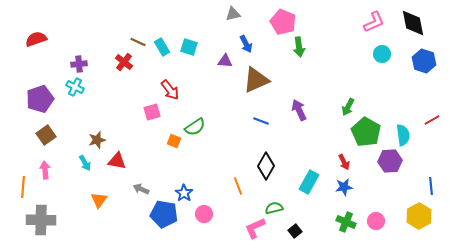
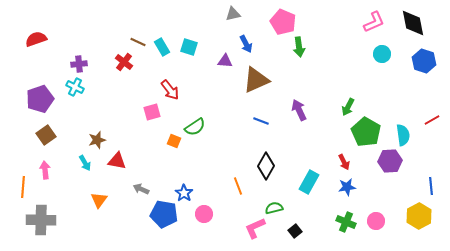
blue star at (344, 187): moved 3 px right
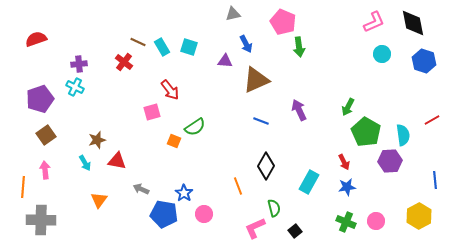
blue line at (431, 186): moved 4 px right, 6 px up
green semicircle at (274, 208): rotated 90 degrees clockwise
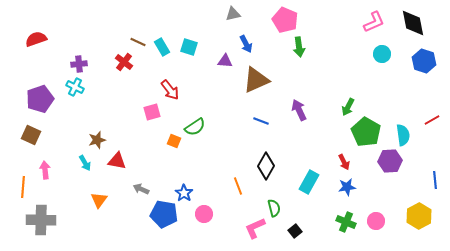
pink pentagon at (283, 22): moved 2 px right, 2 px up
brown square at (46, 135): moved 15 px left; rotated 30 degrees counterclockwise
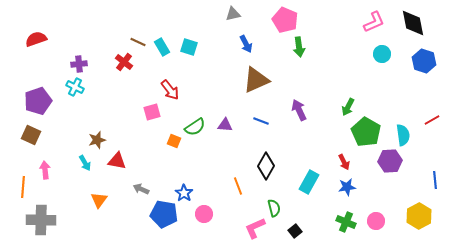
purple triangle at (225, 61): moved 64 px down
purple pentagon at (40, 99): moved 2 px left, 2 px down
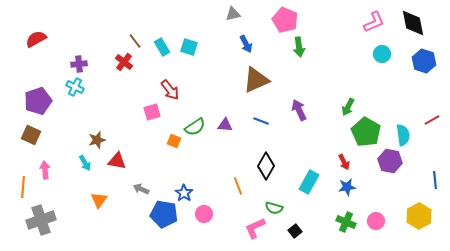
red semicircle at (36, 39): rotated 10 degrees counterclockwise
brown line at (138, 42): moved 3 px left, 1 px up; rotated 28 degrees clockwise
purple hexagon at (390, 161): rotated 15 degrees clockwise
green semicircle at (274, 208): rotated 120 degrees clockwise
gray cross at (41, 220): rotated 20 degrees counterclockwise
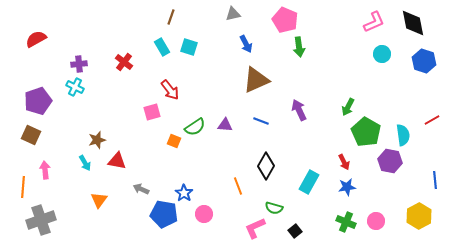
brown line at (135, 41): moved 36 px right, 24 px up; rotated 56 degrees clockwise
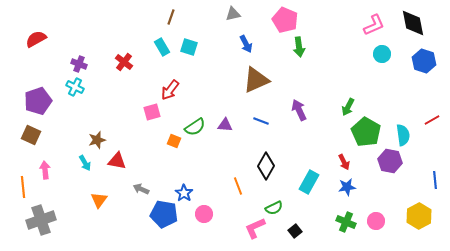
pink L-shape at (374, 22): moved 3 px down
purple cross at (79, 64): rotated 28 degrees clockwise
red arrow at (170, 90): rotated 75 degrees clockwise
orange line at (23, 187): rotated 10 degrees counterclockwise
green semicircle at (274, 208): rotated 42 degrees counterclockwise
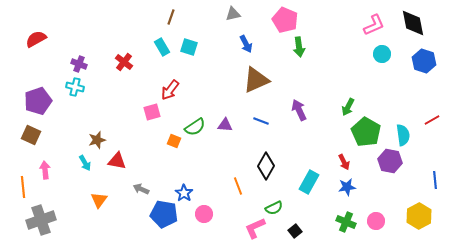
cyan cross at (75, 87): rotated 12 degrees counterclockwise
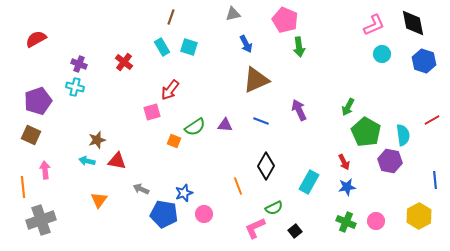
cyan arrow at (85, 163): moved 2 px right, 2 px up; rotated 133 degrees clockwise
blue star at (184, 193): rotated 18 degrees clockwise
